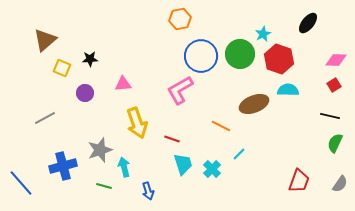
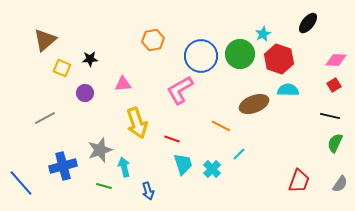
orange hexagon: moved 27 px left, 21 px down
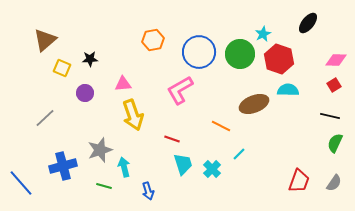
blue circle: moved 2 px left, 4 px up
gray line: rotated 15 degrees counterclockwise
yellow arrow: moved 4 px left, 8 px up
gray semicircle: moved 6 px left, 1 px up
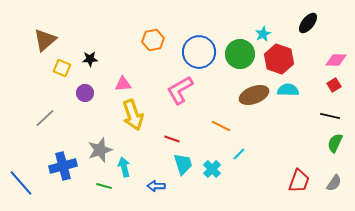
brown ellipse: moved 9 px up
blue arrow: moved 8 px right, 5 px up; rotated 108 degrees clockwise
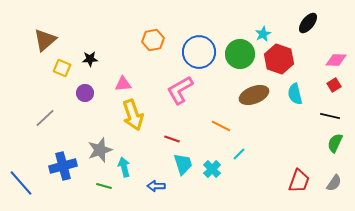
cyan semicircle: moved 7 px right, 4 px down; rotated 105 degrees counterclockwise
